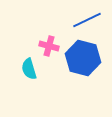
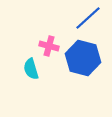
blue line: moved 1 px right, 2 px up; rotated 16 degrees counterclockwise
cyan semicircle: moved 2 px right
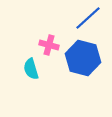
pink cross: moved 1 px up
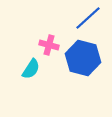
cyan semicircle: rotated 130 degrees counterclockwise
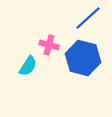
cyan semicircle: moved 3 px left, 3 px up
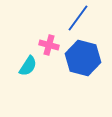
blue line: moved 10 px left; rotated 12 degrees counterclockwise
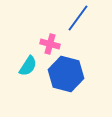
pink cross: moved 1 px right, 1 px up
blue hexagon: moved 17 px left, 16 px down
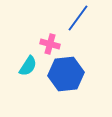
blue hexagon: rotated 20 degrees counterclockwise
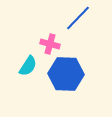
blue line: rotated 8 degrees clockwise
blue hexagon: rotated 8 degrees clockwise
